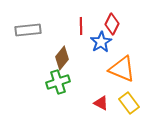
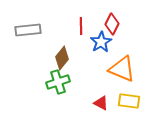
yellow rectangle: moved 2 px up; rotated 45 degrees counterclockwise
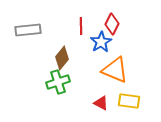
orange triangle: moved 7 px left, 1 px down
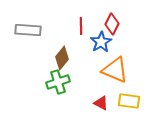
gray rectangle: rotated 10 degrees clockwise
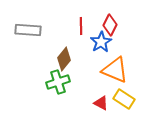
red diamond: moved 2 px left, 1 px down
brown diamond: moved 2 px right, 1 px down
yellow rectangle: moved 5 px left, 2 px up; rotated 25 degrees clockwise
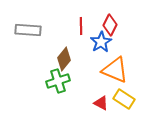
green cross: moved 1 px up
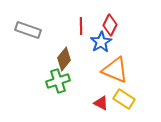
gray rectangle: rotated 15 degrees clockwise
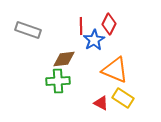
red diamond: moved 1 px left, 1 px up
blue star: moved 7 px left, 2 px up
brown diamond: rotated 45 degrees clockwise
green cross: rotated 15 degrees clockwise
yellow rectangle: moved 1 px left, 1 px up
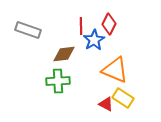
brown diamond: moved 5 px up
red triangle: moved 5 px right, 1 px down
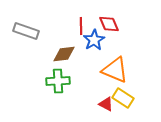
red diamond: rotated 50 degrees counterclockwise
gray rectangle: moved 2 px left, 1 px down
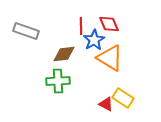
orange triangle: moved 5 px left, 12 px up; rotated 8 degrees clockwise
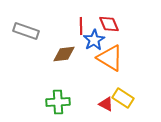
green cross: moved 21 px down
